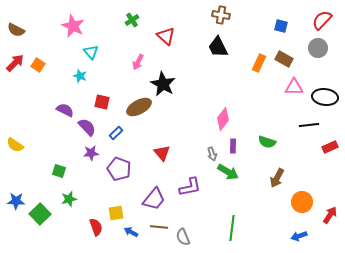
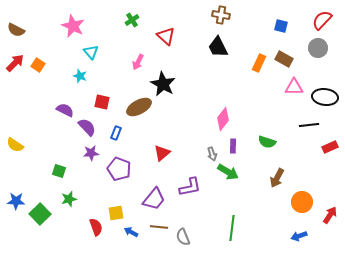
blue rectangle at (116, 133): rotated 24 degrees counterclockwise
red triangle at (162, 153): rotated 30 degrees clockwise
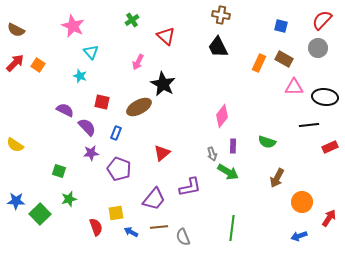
pink diamond at (223, 119): moved 1 px left, 3 px up
red arrow at (330, 215): moved 1 px left, 3 px down
brown line at (159, 227): rotated 12 degrees counterclockwise
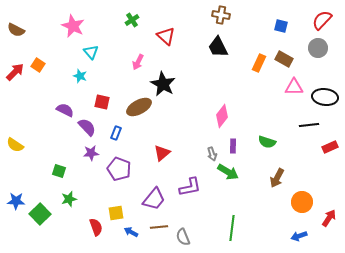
red arrow at (15, 63): moved 9 px down
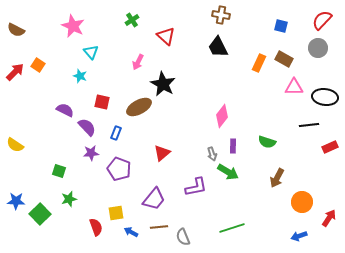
purple L-shape at (190, 187): moved 6 px right
green line at (232, 228): rotated 65 degrees clockwise
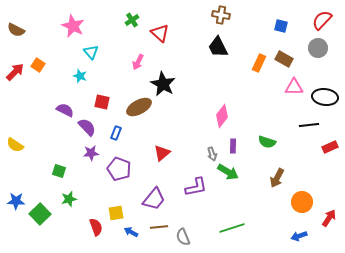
red triangle at (166, 36): moved 6 px left, 3 px up
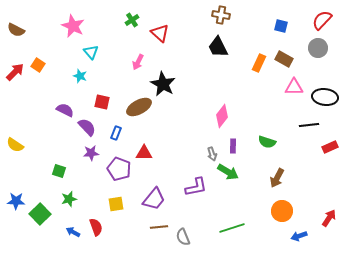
red triangle at (162, 153): moved 18 px left; rotated 42 degrees clockwise
orange circle at (302, 202): moved 20 px left, 9 px down
yellow square at (116, 213): moved 9 px up
blue arrow at (131, 232): moved 58 px left
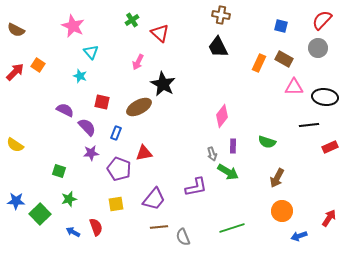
red triangle at (144, 153): rotated 12 degrees counterclockwise
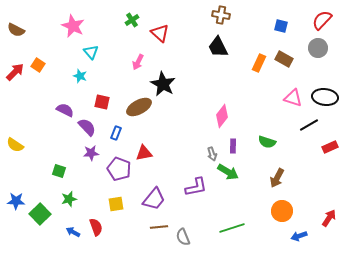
pink triangle at (294, 87): moved 1 px left, 11 px down; rotated 18 degrees clockwise
black line at (309, 125): rotated 24 degrees counterclockwise
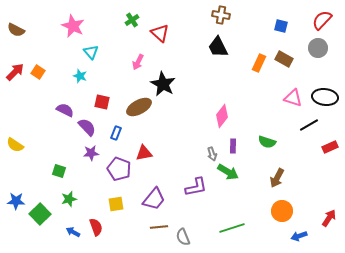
orange square at (38, 65): moved 7 px down
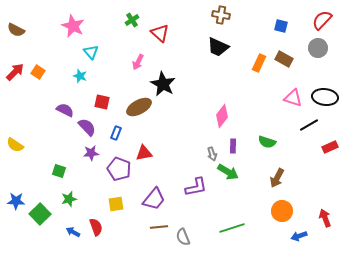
black trapezoid at (218, 47): rotated 40 degrees counterclockwise
red arrow at (329, 218): moved 4 px left; rotated 54 degrees counterclockwise
